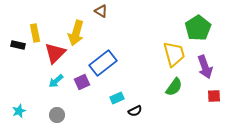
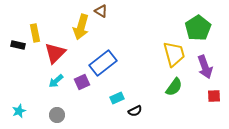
yellow arrow: moved 5 px right, 6 px up
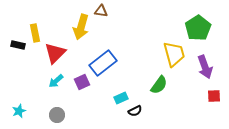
brown triangle: rotated 24 degrees counterclockwise
green semicircle: moved 15 px left, 2 px up
cyan rectangle: moved 4 px right
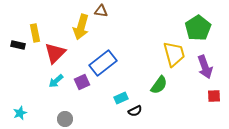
cyan star: moved 1 px right, 2 px down
gray circle: moved 8 px right, 4 px down
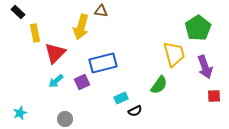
black rectangle: moved 33 px up; rotated 32 degrees clockwise
blue rectangle: rotated 24 degrees clockwise
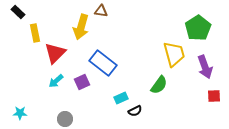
blue rectangle: rotated 52 degrees clockwise
cyan star: rotated 24 degrees clockwise
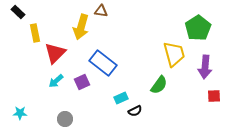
purple arrow: rotated 25 degrees clockwise
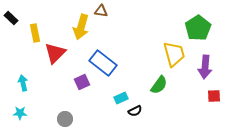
black rectangle: moved 7 px left, 6 px down
cyan arrow: moved 33 px left, 2 px down; rotated 119 degrees clockwise
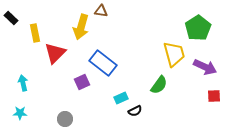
purple arrow: rotated 70 degrees counterclockwise
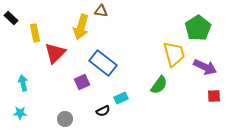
black semicircle: moved 32 px left
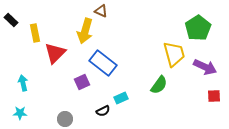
brown triangle: rotated 16 degrees clockwise
black rectangle: moved 2 px down
yellow arrow: moved 4 px right, 4 px down
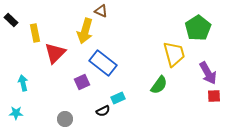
purple arrow: moved 3 px right, 6 px down; rotated 35 degrees clockwise
cyan rectangle: moved 3 px left
cyan star: moved 4 px left
